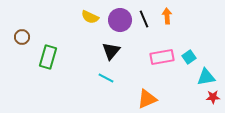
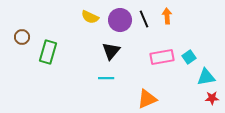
green rectangle: moved 5 px up
cyan line: rotated 28 degrees counterclockwise
red star: moved 1 px left, 1 px down
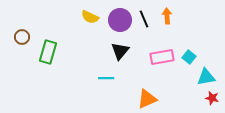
black triangle: moved 9 px right
cyan square: rotated 16 degrees counterclockwise
red star: rotated 16 degrees clockwise
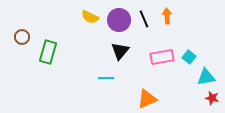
purple circle: moved 1 px left
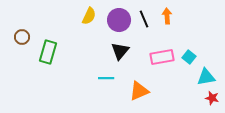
yellow semicircle: moved 1 px left, 1 px up; rotated 90 degrees counterclockwise
orange triangle: moved 8 px left, 8 px up
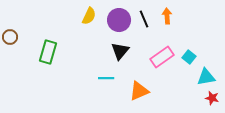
brown circle: moved 12 px left
pink rectangle: rotated 25 degrees counterclockwise
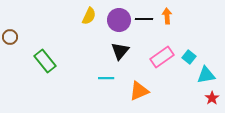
black line: rotated 66 degrees counterclockwise
green rectangle: moved 3 px left, 9 px down; rotated 55 degrees counterclockwise
cyan triangle: moved 2 px up
red star: rotated 24 degrees clockwise
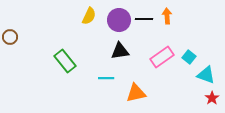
black triangle: rotated 42 degrees clockwise
green rectangle: moved 20 px right
cyan triangle: rotated 30 degrees clockwise
orange triangle: moved 3 px left, 2 px down; rotated 10 degrees clockwise
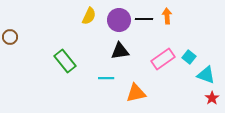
pink rectangle: moved 1 px right, 2 px down
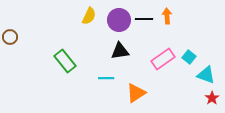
orange triangle: rotated 20 degrees counterclockwise
